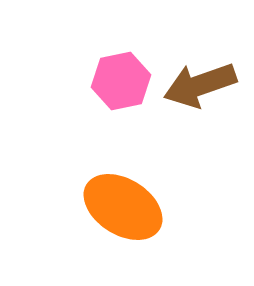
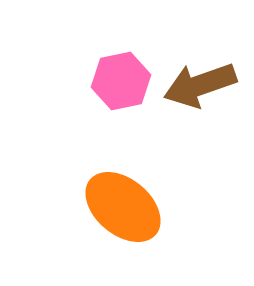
orange ellipse: rotated 8 degrees clockwise
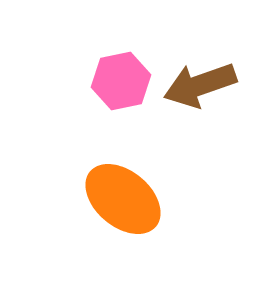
orange ellipse: moved 8 px up
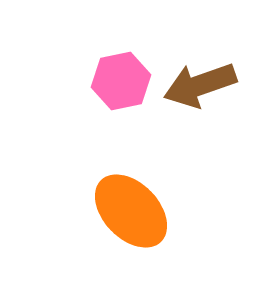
orange ellipse: moved 8 px right, 12 px down; rotated 6 degrees clockwise
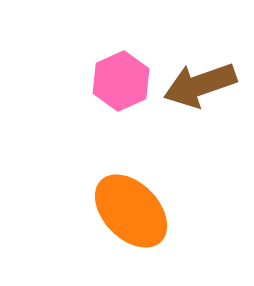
pink hexagon: rotated 12 degrees counterclockwise
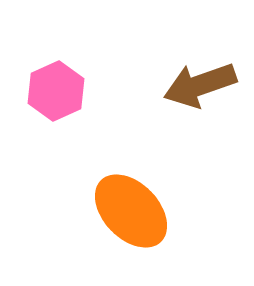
pink hexagon: moved 65 px left, 10 px down
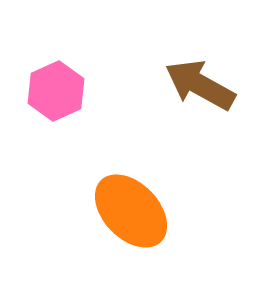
brown arrow: rotated 48 degrees clockwise
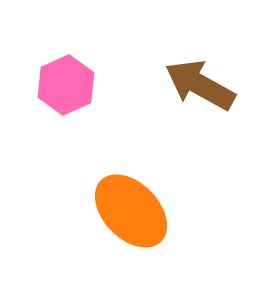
pink hexagon: moved 10 px right, 6 px up
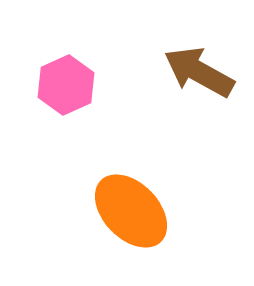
brown arrow: moved 1 px left, 13 px up
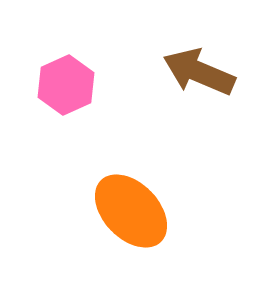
brown arrow: rotated 6 degrees counterclockwise
